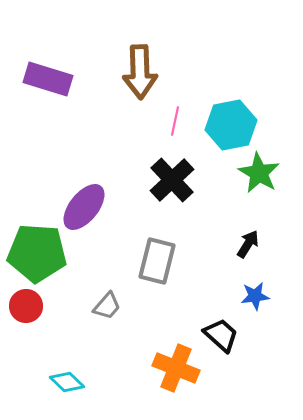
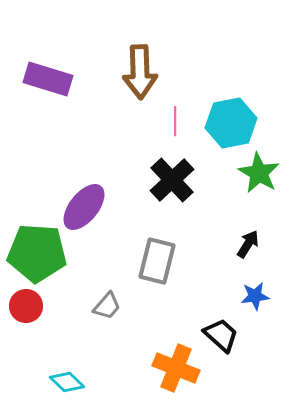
pink line: rotated 12 degrees counterclockwise
cyan hexagon: moved 2 px up
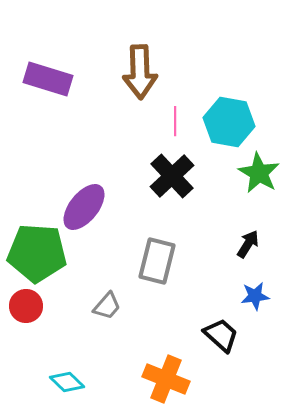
cyan hexagon: moved 2 px left, 1 px up; rotated 21 degrees clockwise
black cross: moved 4 px up
orange cross: moved 10 px left, 11 px down
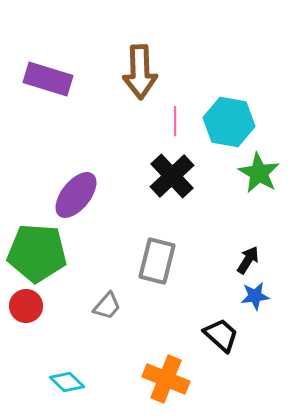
purple ellipse: moved 8 px left, 12 px up
black arrow: moved 16 px down
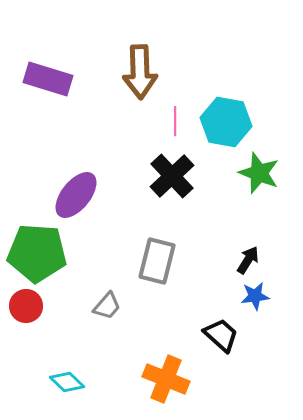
cyan hexagon: moved 3 px left
green star: rotated 9 degrees counterclockwise
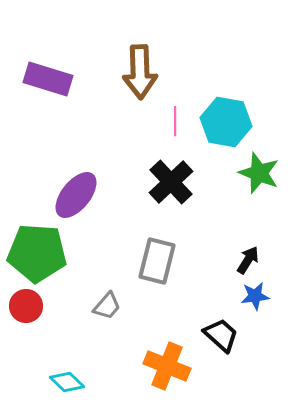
black cross: moved 1 px left, 6 px down
orange cross: moved 1 px right, 13 px up
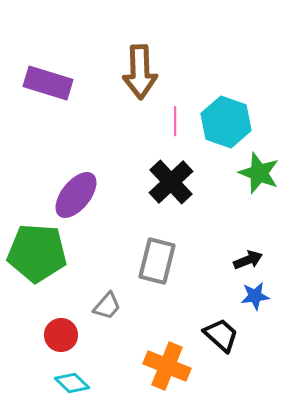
purple rectangle: moved 4 px down
cyan hexagon: rotated 9 degrees clockwise
black arrow: rotated 36 degrees clockwise
red circle: moved 35 px right, 29 px down
cyan diamond: moved 5 px right, 1 px down
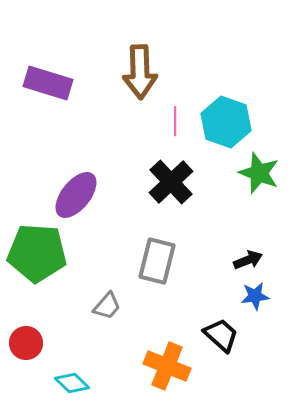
red circle: moved 35 px left, 8 px down
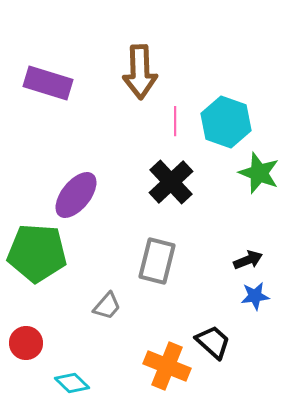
black trapezoid: moved 8 px left, 7 px down
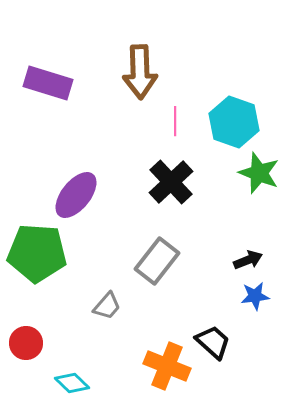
cyan hexagon: moved 8 px right
gray rectangle: rotated 24 degrees clockwise
